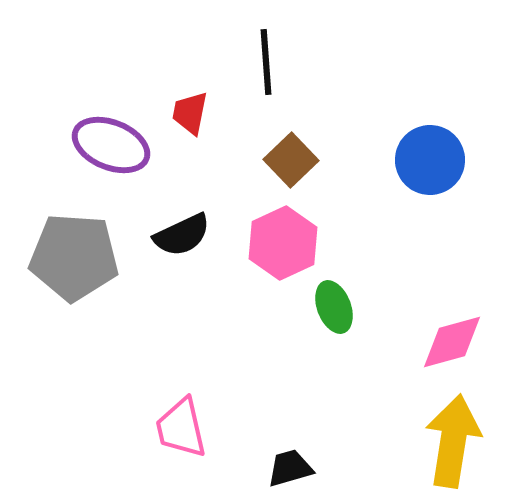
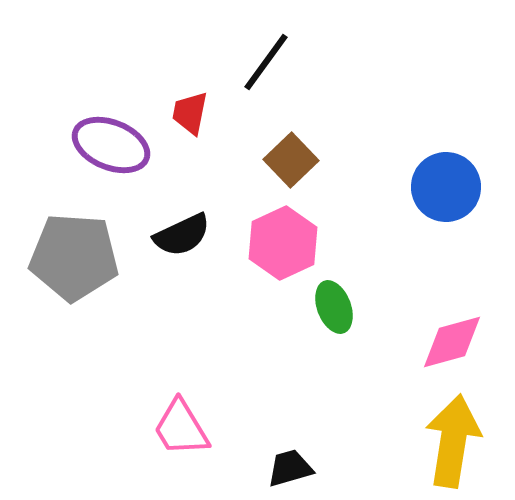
black line: rotated 40 degrees clockwise
blue circle: moved 16 px right, 27 px down
pink trapezoid: rotated 18 degrees counterclockwise
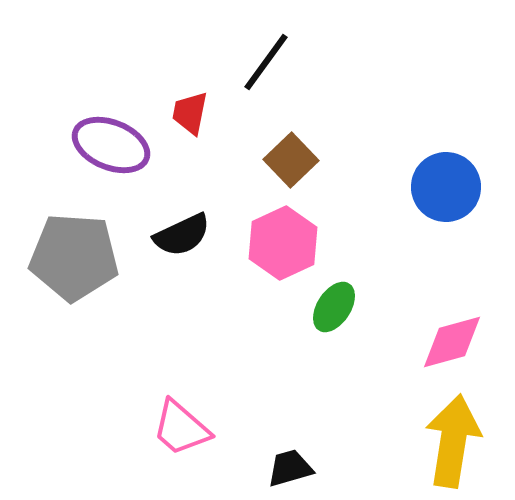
green ellipse: rotated 54 degrees clockwise
pink trapezoid: rotated 18 degrees counterclockwise
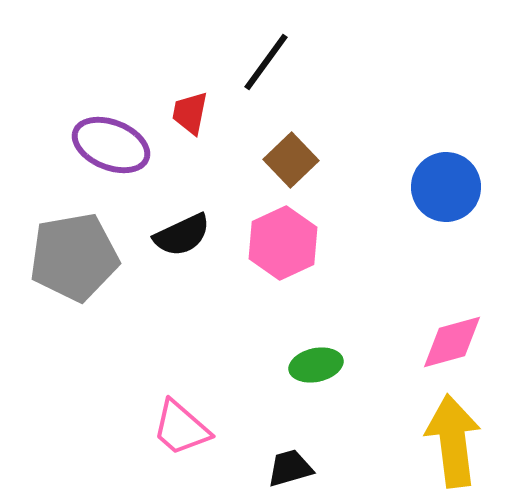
gray pentagon: rotated 14 degrees counterclockwise
green ellipse: moved 18 px left, 58 px down; rotated 45 degrees clockwise
yellow arrow: rotated 16 degrees counterclockwise
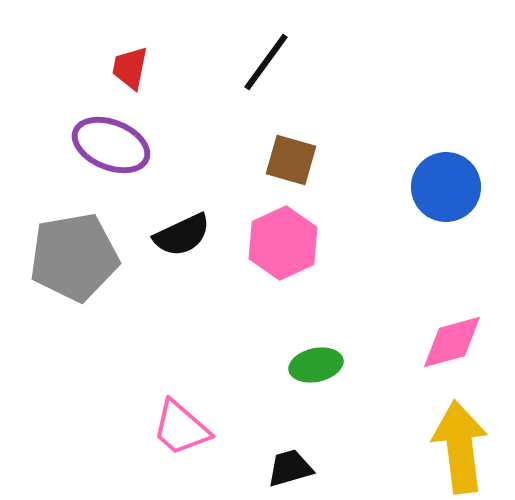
red trapezoid: moved 60 px left, 45 px up
brown square: rotated 30 degrees counterclockwise
yellow arrow: moved 7 px right, 6 px down
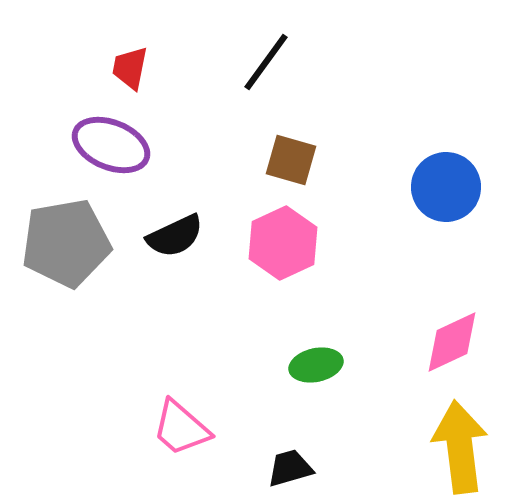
black semicircle: moved 7 px left, 1 px down
gray pentagon: moved 8 px left, 14 px up
pink diamond: rotated 10 degrees counterclockwise
